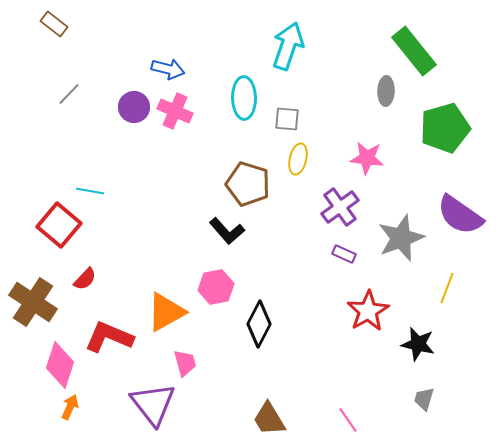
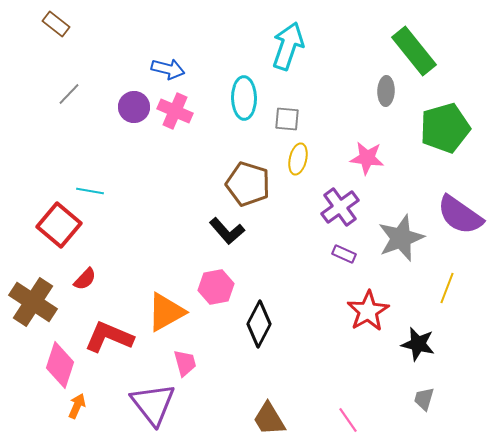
brown rectangle: moved 2 px right
orange arrow: moved 7 px right, 1 px up
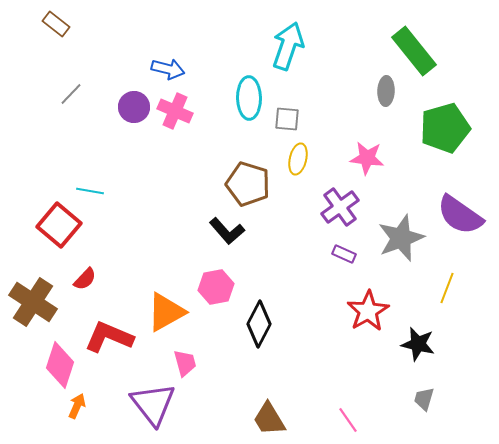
gray line: moved 2 px right
cyan ellipse: moved 5 px right
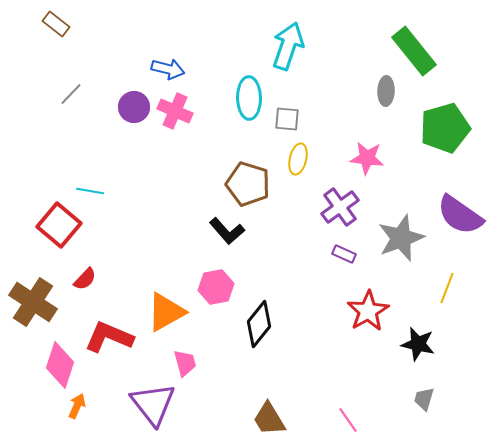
black diamond: rotated 12 degrees clockwise
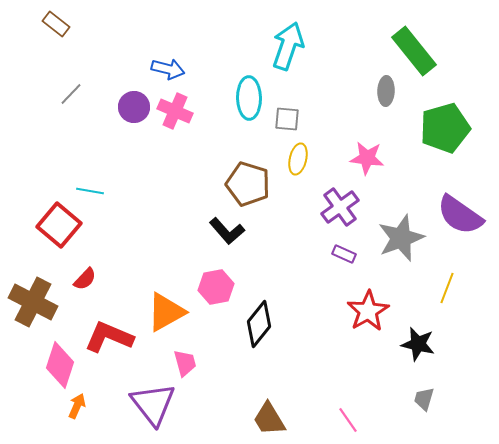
brown cross: rotated 6 degrees counterclockwise
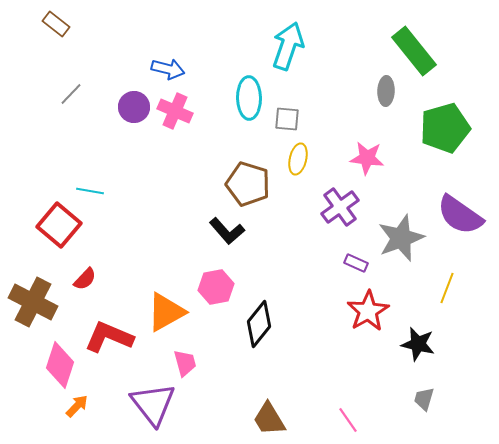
purple rectangle: moved 12 px right, 9 px down
orange arrow: rotated 20 degrees clockwise
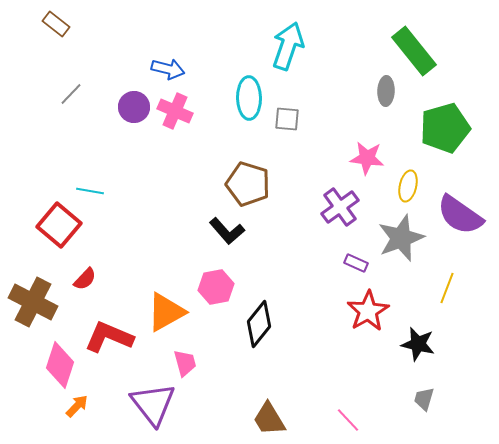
yellow ellipse: moved 110 px right, 27 px down
pink line: rotated 8 degrees counterclockwise
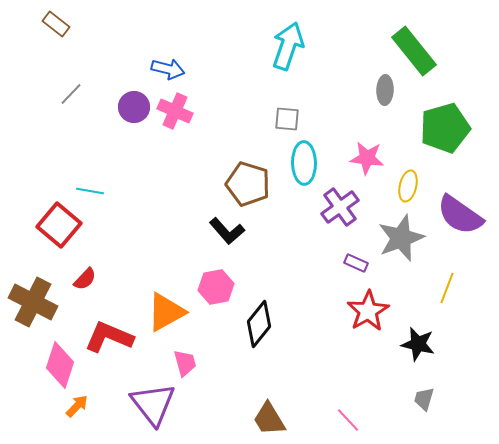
gray ellipse: moved 1 px left, 1 px up
cyan ellipse: moved 55 px right, 65 px down
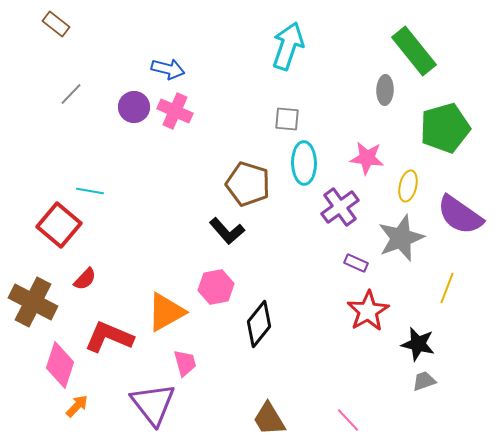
gray trapezoid: moved 18 px up; rotated 55 degrees clockwise
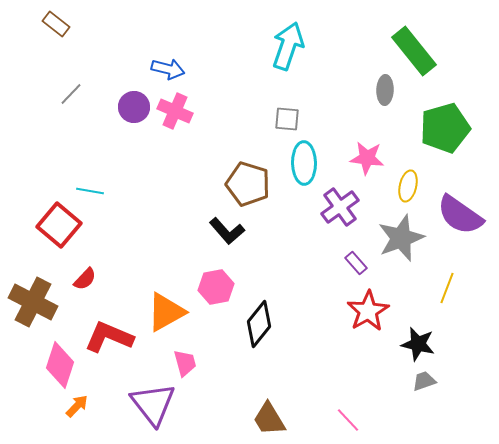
purple rectangle: rotated 25 degrees clockwise
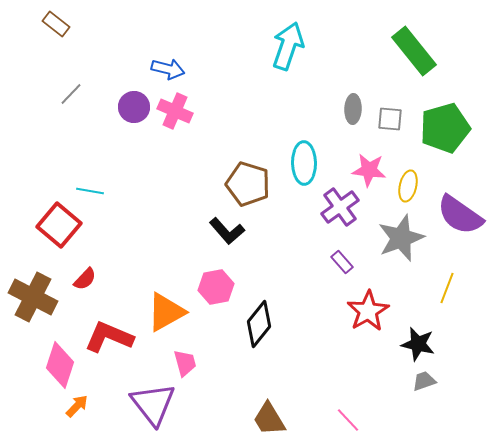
gray ellipse: moved 32 px left, 19 px down
gray square: moved 103 px right
pink star: moved 2 px right, 12 px down
purple rectangle: moved 14 px left, 1 px up
brown cross: moved 5 px up
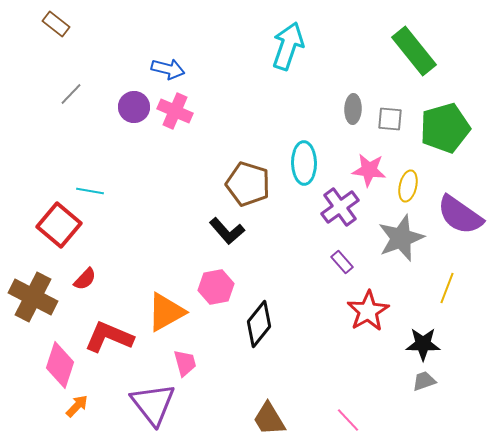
black star: moved 5 px right; rotated 12 degrees counterclockwise
